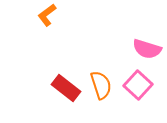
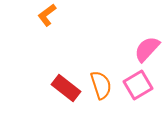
pink semicircle: rotated 116 degrees clockwise
pink square: rotated 16 degrees clockwise
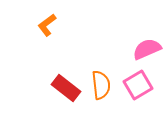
orange L-shape: moved 10 px down
pink semicircle: rotated 24 degrees clockwise
orange semicircle: rotated 12 degrees clockwise
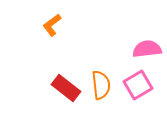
orange L-shape: moved 5 px right
pink semicircle: rotated 16 degrees clockwise
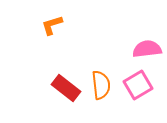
orange L-shape: rotated 20 degrees clockwise
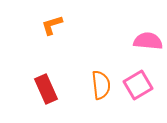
pink semicircle: moved 1 px right, 8 px up; rotated 12 degrees clockwise
red rectangle: moved 20 px left, 1 px down; rotated 28 degrees clockwise
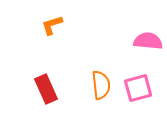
pink square: moved 3 px down; rotated 16 degrees clockwise
